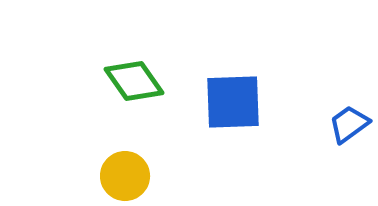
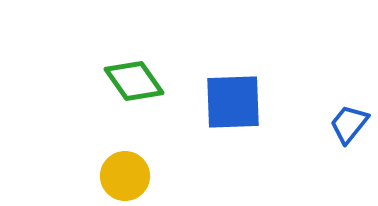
blue trapezoid: rotated 15 degrees counterclockwise
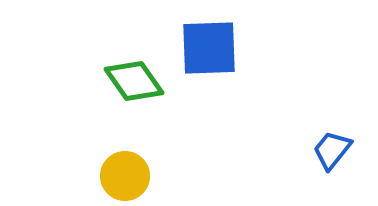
blue square: moved 24 px left, 54 px up
blue trapezoid: moved 17 px left, 26 px down
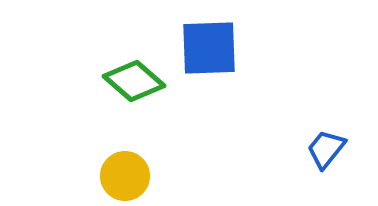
green diamond: rotated 14 degrees counterclockwise
blue trapezoid: moved 6 px left, 1 px up
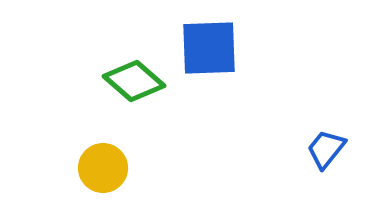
yellow circle: moved 22 px left, 8 px up
